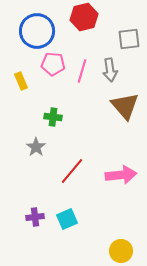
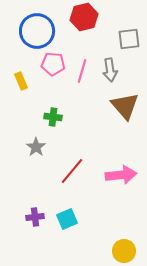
yellow circle: moved 3 px right
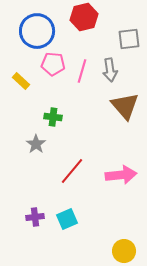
yellow rectangle: rotated 24 degrees counterclockwise
gray star: moved 3 px up
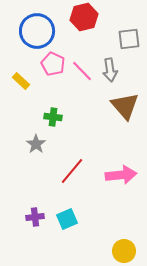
pink pentagon: rotated 20 degrees clockwise
pink line: rotated 60 degrees counterclockwise
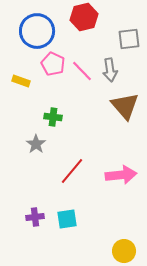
yellow rectangle: rotated 24 degrees counterclockwise
cyan square: rotated 15 degrees clockwise
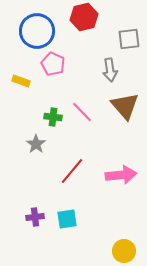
pink line: moved 41 px down
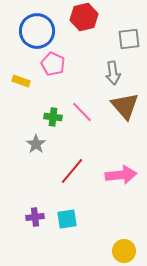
gray arrow: moved 3 px right, 3 px down
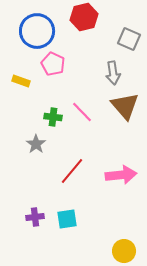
gray square: rotated 30 degrees clockwise
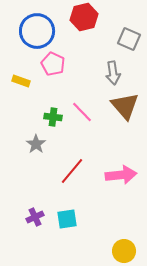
purple cross: rotated 18 degrees counterclockwise
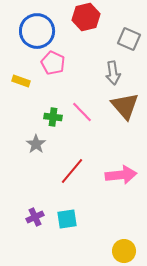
red hexagon: moved 2 px right
pink pentagon: moved 1 px up
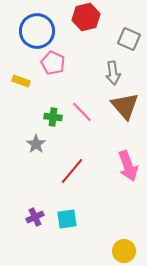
pink arrow: moved 7 px right, 9 px up; rotated 76 degrees clockwise
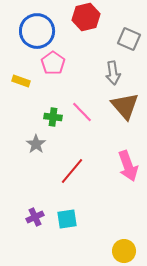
pink pentagon: rotated 10 degrees clockwise
